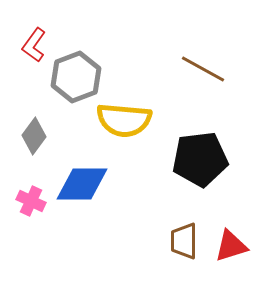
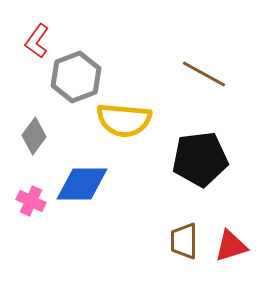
red L-shape: moved 3 px right, 4 px up
brown line: moved 1 px right, 5 px down
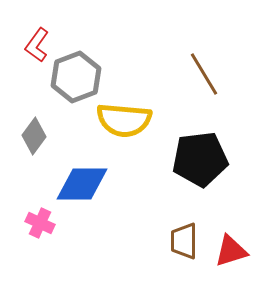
red L-shape: moved 4 px down
brown line: rotated 30 degrees clockwise
pink cross: moved 9 px right, 22 px down
red triangle: moved 5 px down
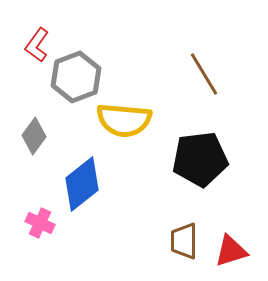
blue diamond: rotated 38 degrees counterclockwise
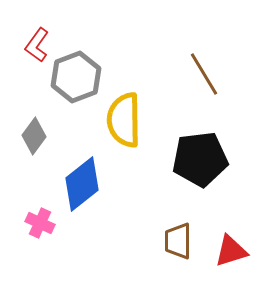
yellow semicircle: rotated 84 degrees clockwise
brown trapezoid: moved 6 px left
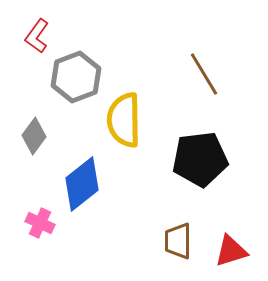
red L-shape: moved 9 px up
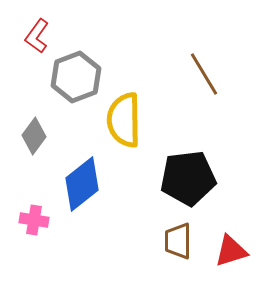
black pentagon: moved 12 px left, 19 px down
pink cross: moved 6 px left, 3 px up; rotated 16 degrees counterclockwise
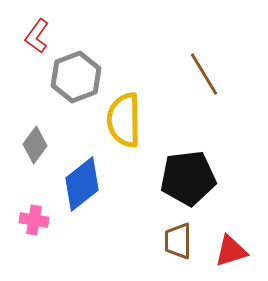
gray diamond: moved 1 px right, 9 px down
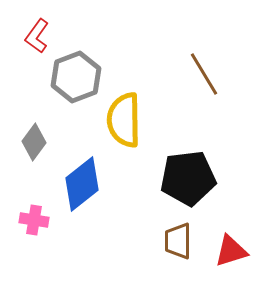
gray diamond: moved 1 px left, 3 px up
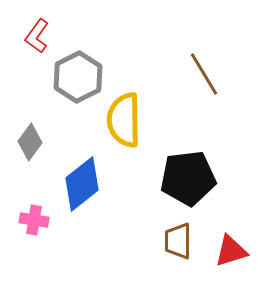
gray hexagon: moved 2 px right; rotated 6 degrees counterclockwise
gray diamond: moved 4 px left
